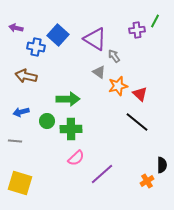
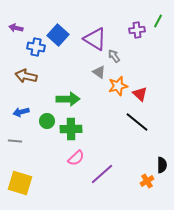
green line: moved 3 px right
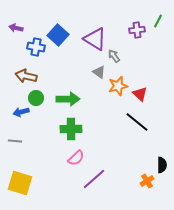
green circle: moved 11 px left, 23 px up
purple line: moved 8 px left, 5 px down
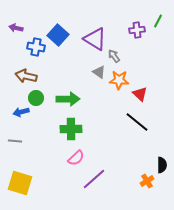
orange star: moved 1 px right, 6 px up; rotated 18 degrees clockwise
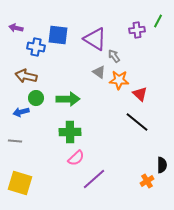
blue square: rotated 35 degrees counterclockwise
green cross: moved 1 px left, 3 px down
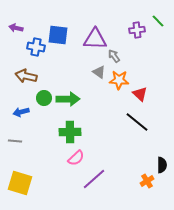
green line: rotated 72 degrees counterclockwise
purple triangle: rotated 30 degrees counterclockwise
green circle: moved 8 px right
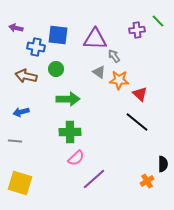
green circle: moved 12 px right, 29 px up
black semicircle: moved 1 px right, 1 px up
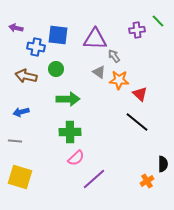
yellow square: moved 6 px up
